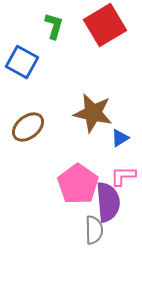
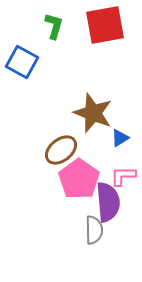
red square: rotated 21 degrees clockwise
brown star: rotated 9 degrees clockwise
brown ellipse: moved 33 px right, 23 px down
pink pentagon: moved 1 px right, 5 px up
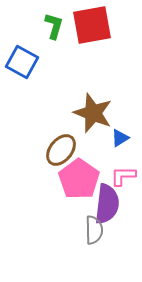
red square: moved 13 px left
brown ellipse: rotated 12 degrees counterclockwise
purple semicircle: moved 1 px left, 2 px down; rotated 12 degrees clockwise
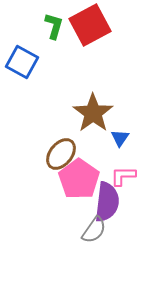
red square: moved 2 px left; rotated 18 degrees counterclockwise
brown star: rotated 15 degrees clockwise
blue triangle: rotated 24 degrees counterclockwise
brown ellipse: moved 4 px down
purple semicircle: moved 2 px up
gray semicircle: rotated 36 degrees clockwise
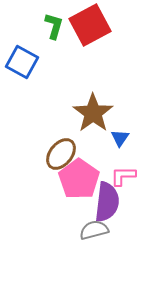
gray semicircle: rotated 140 degrees counterclockwise
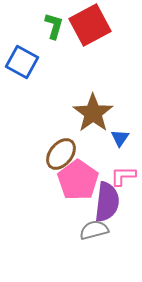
pink pentagon: moved 1 px left, 1 px down
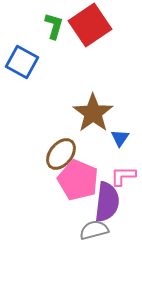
red square: rotated 6 degrees counterclockwise
pink pentagon: rotated 12 degrees counterclockwise
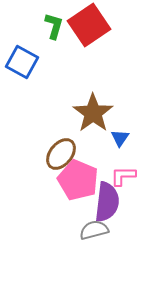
red square: moved 1 px left
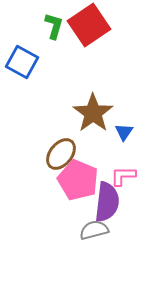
blue triangle: moved 4 px right, 6 px up
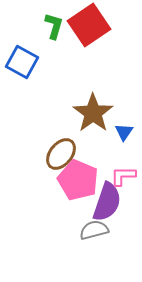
purple semicircle: rotated 12 degrees clockwise
